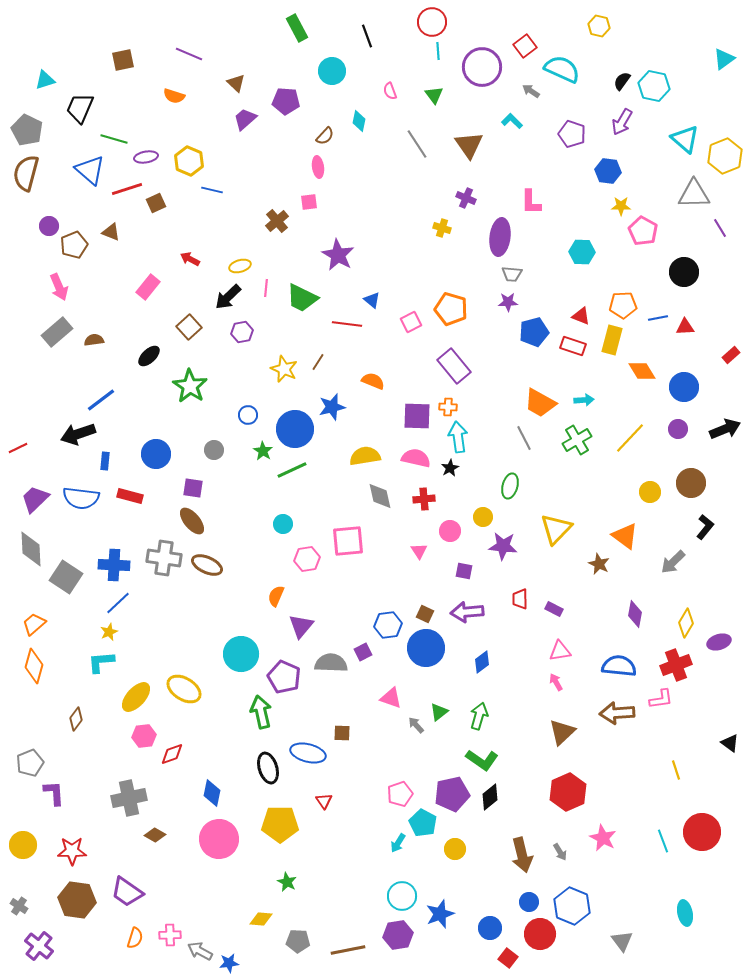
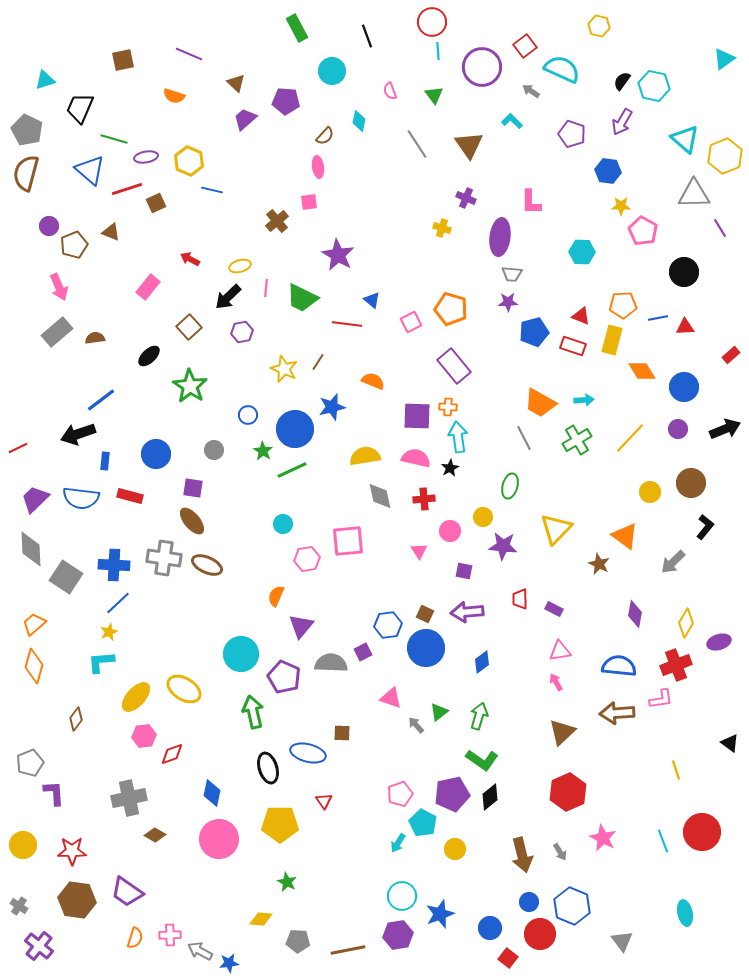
brown semicircle at (94, 340): moved 1 px right, 2 px up
green arrow at (261, 712): moved 8 px left
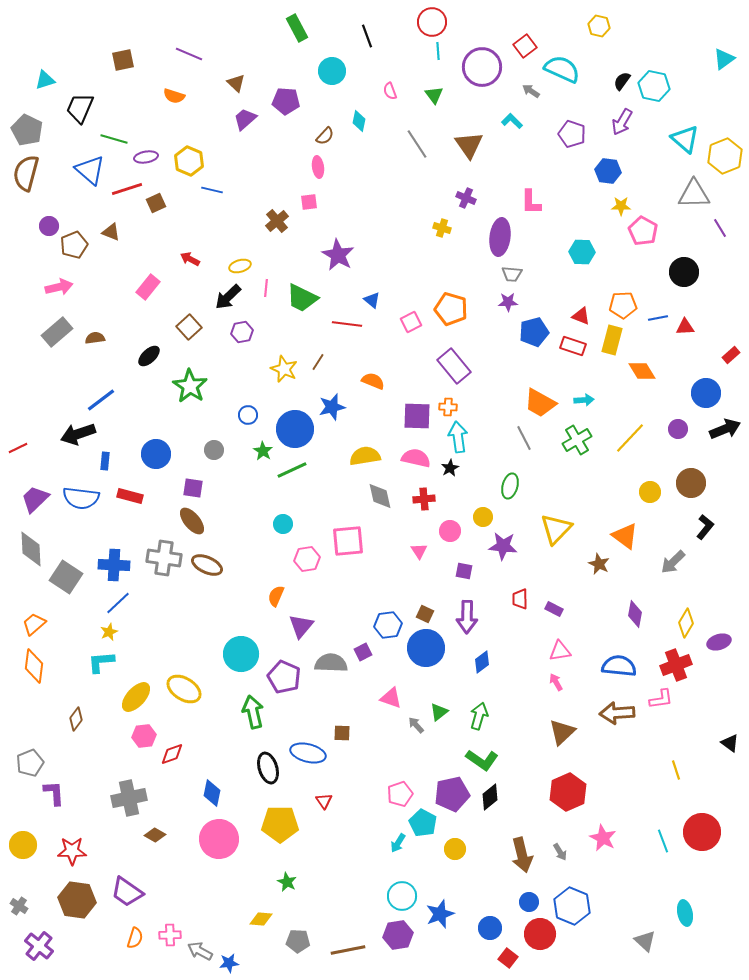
pink arrow at (59, 287): rotated 80 degrees counterclockwise
blue circle at (684, 387): moved 22 px right, 6 px down
purple arrow at (467, 612): moved 5 px down; rotated 84 degrees counterclockwise
orange diamond at (34, 666): rotated 8 degrees counterclockwise
gray triangle at (622, 941): moved 23 px right; rotated 10 degrees counterclockwise
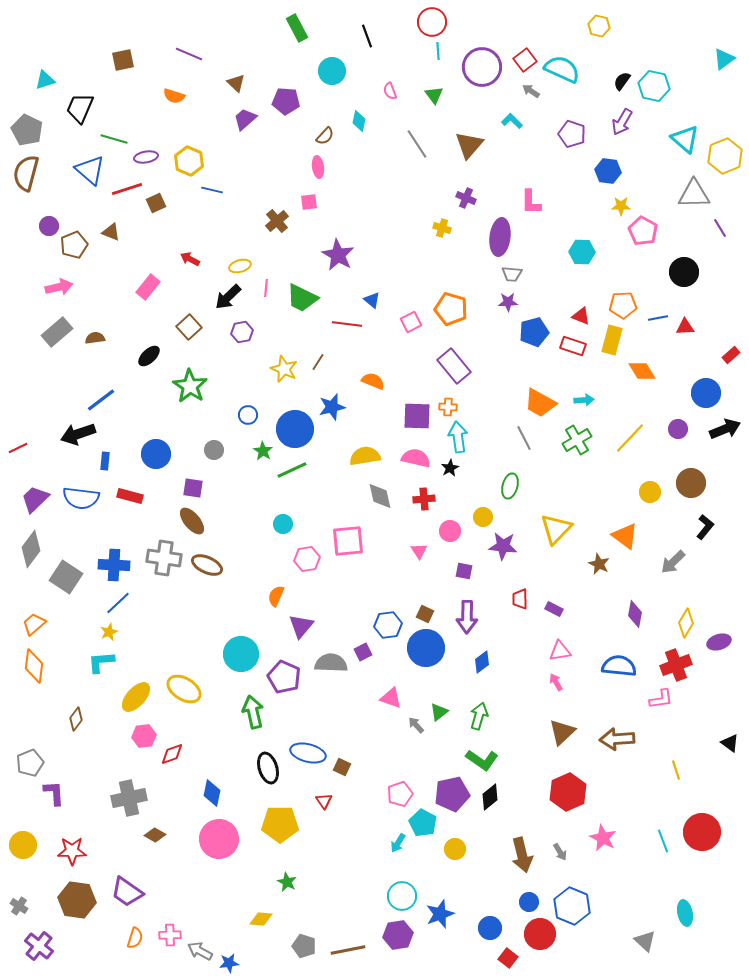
red square at (525, 46): moved 14 px down
brown triangle at (469, 145): rotated 16 degrees clockwise
gray diamond at (31, 549): rotated 39 degrees clockwise
brown arrow at (617, 713): moved 26 px down
brown square at (342, 733): moved 34 px down; rotated 24 degrees clockwise
gray pentagon at (298, 941): moved 6 px right, 5 px down; rotated 15 degrees clockwise
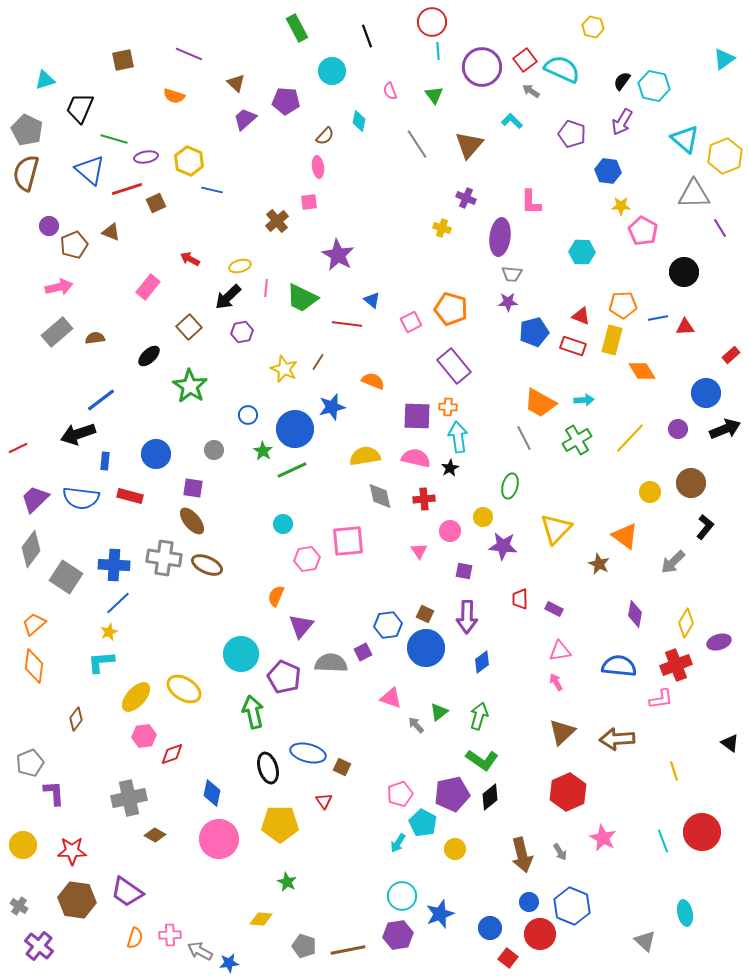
yellow hexagon at (599, 26): moved 6 px left, 1 px down
yellow line at (676, 770): moved 2 px left, 1 px down
